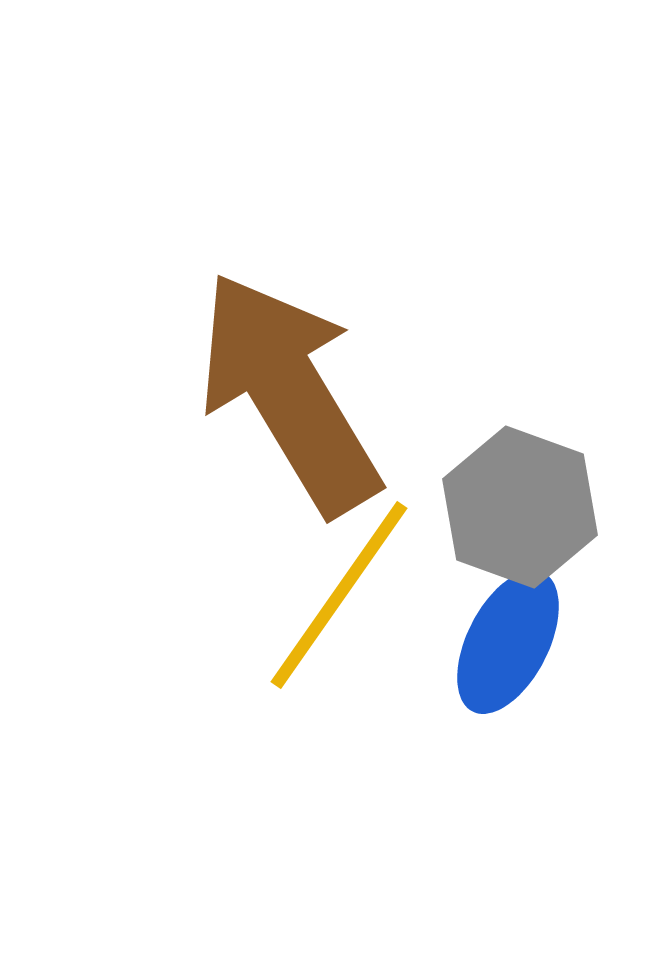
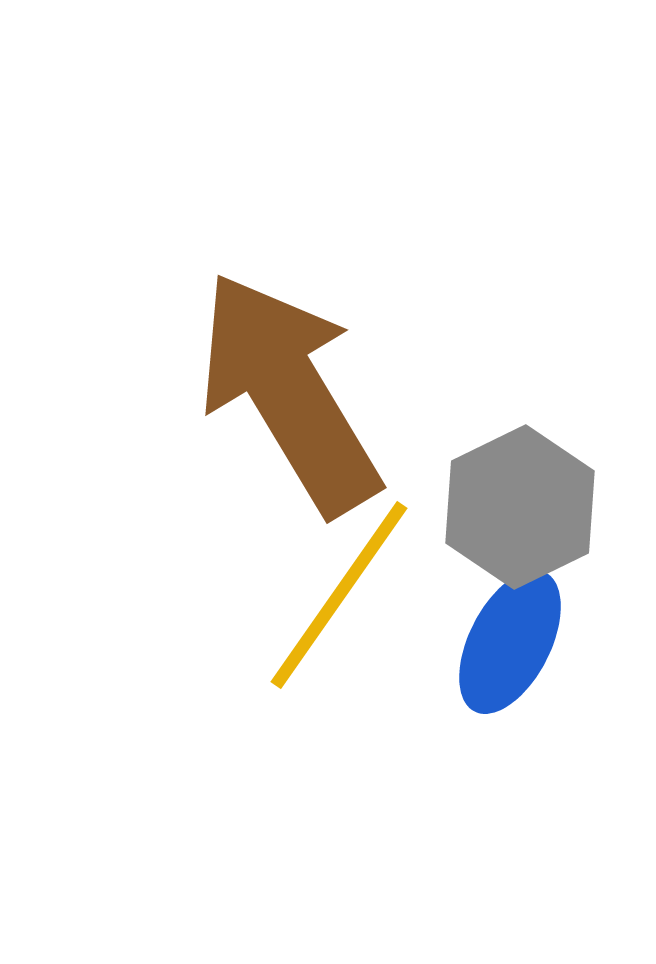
gray hexagon: rotated 14 degrees clockwise
blue ellipse: moved 2 px right
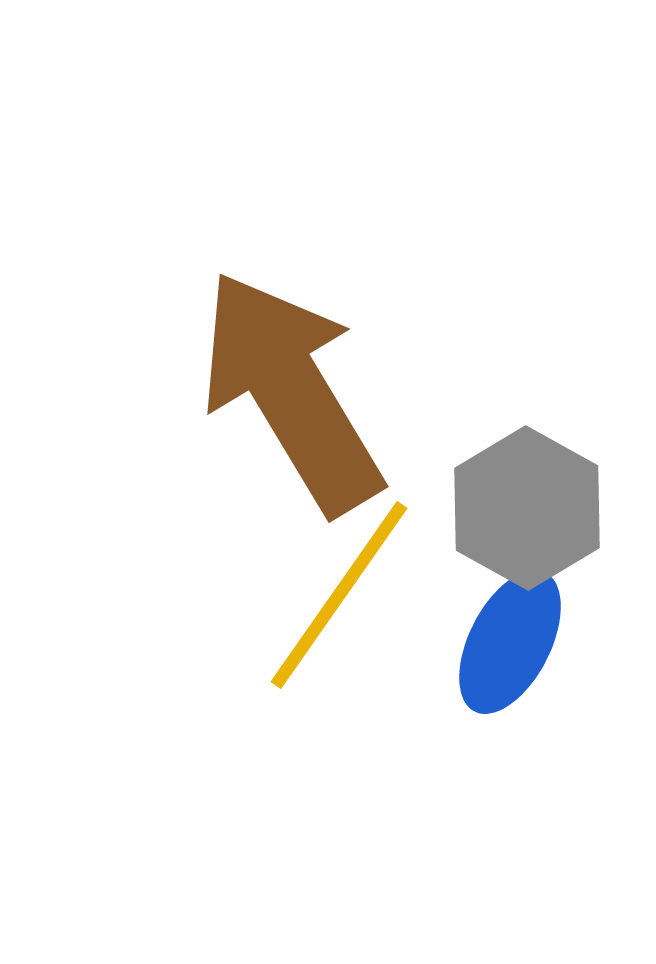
brown arrow: moved 2 px right, 1 px up
gray hexagon: moved 7 px right, 1 px down; rotated 5 degrees counterclockwise
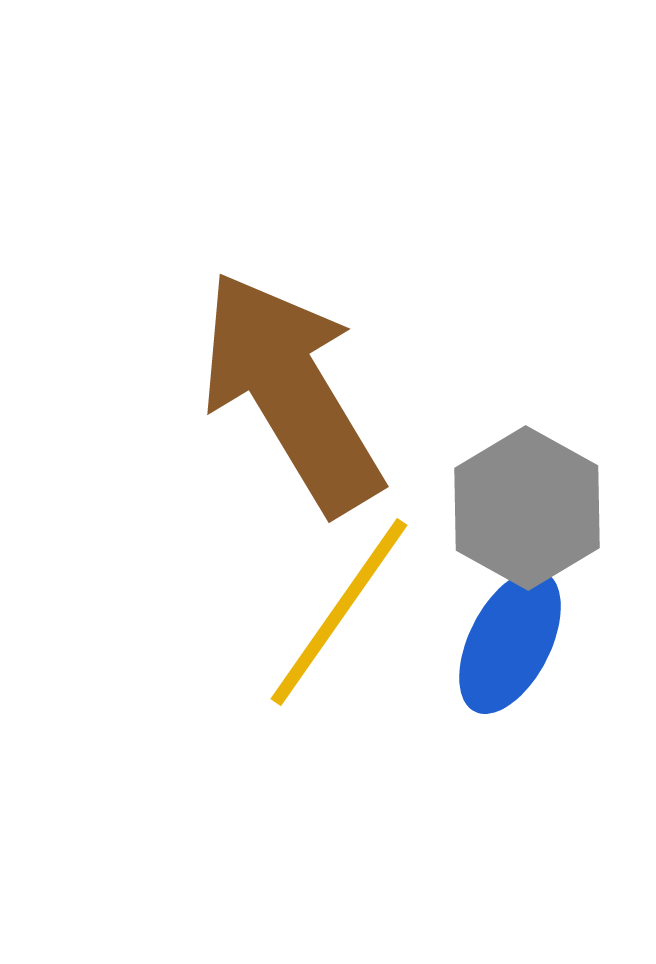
yellow line: moved 17 px down
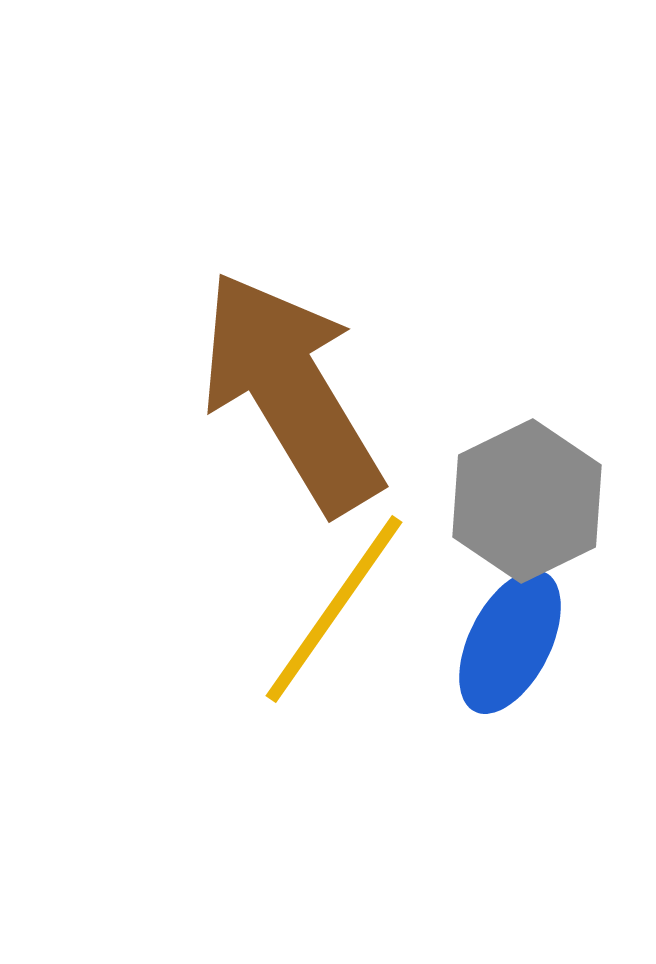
gray hexagon: moved 7 px up; rotated 5 degrees clockwise
yellow line: moved 5 px left, 3 px up
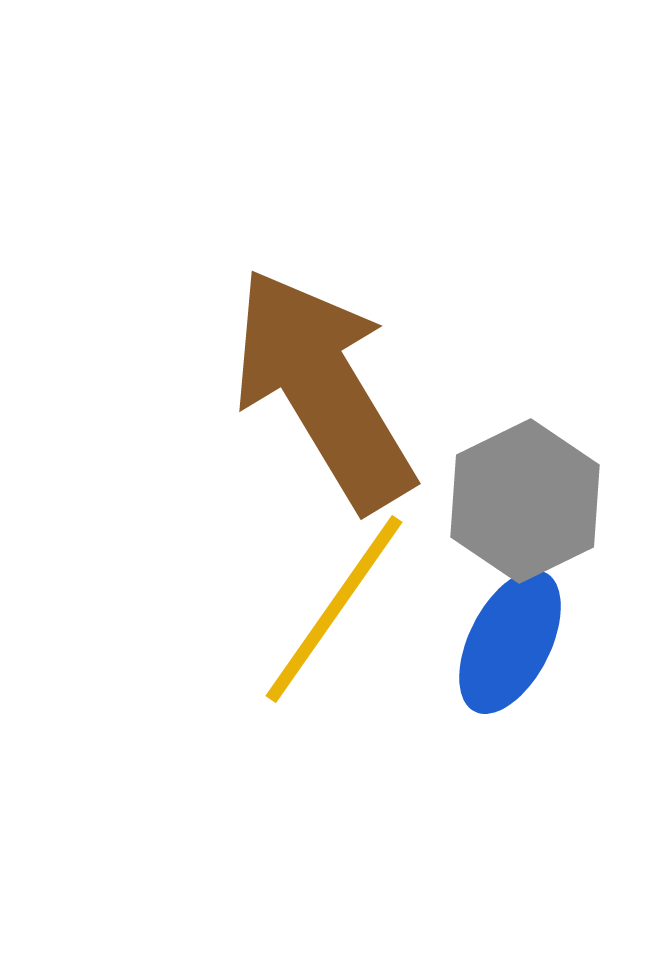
brown arrow: moved 32 px right, 3 px up
gray hexagon: moved 2 px left
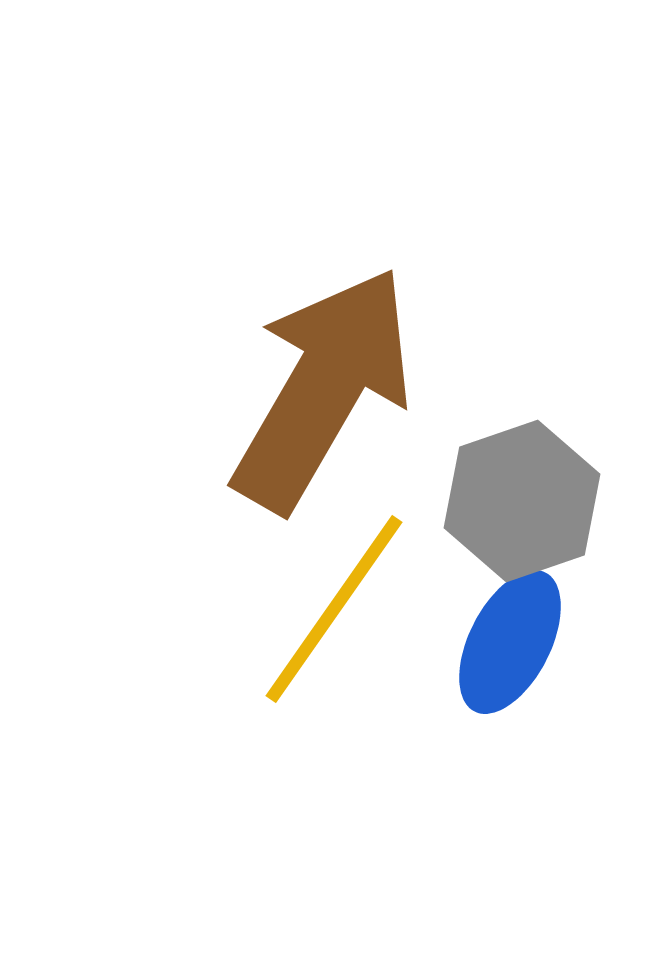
brown arrow: rotated 61 degrees clockwise
gray hexagon: moved 3 px left; rotated 7 degrees clockwise
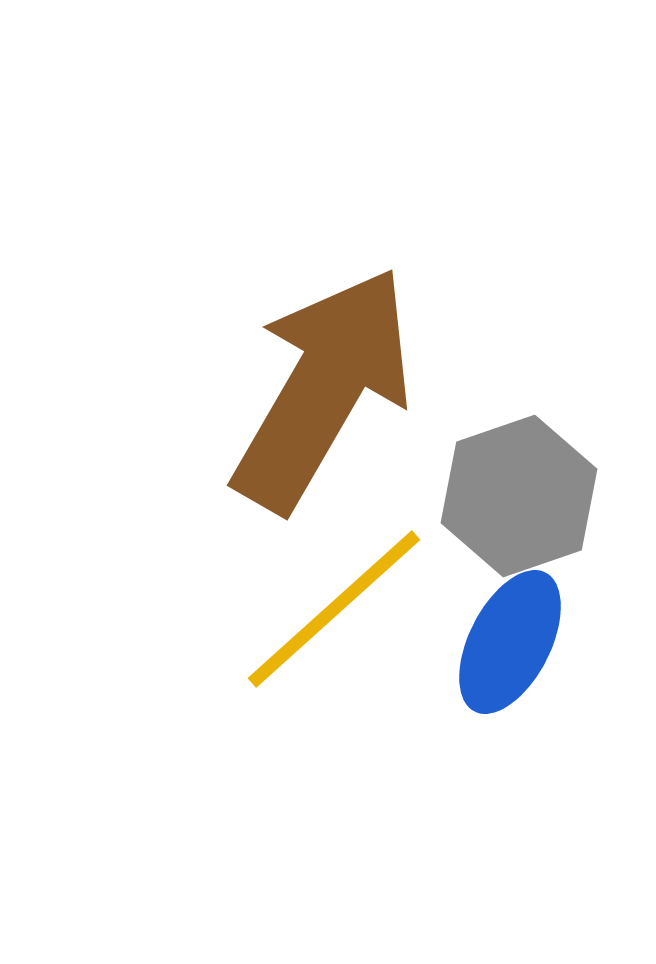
gray hexagon: moved 3 px left, 5 px up
yellow line: rotated 13 degrees clockwise
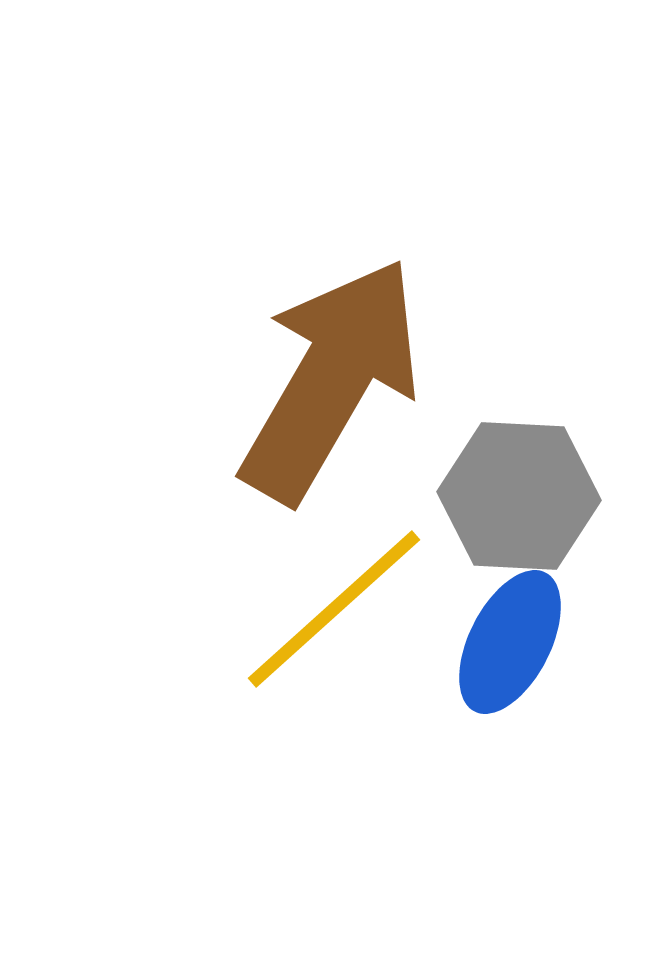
brown arrow: moved 8 px right, 9 px up
gray hexagon: rotated 22 degrees clockwise
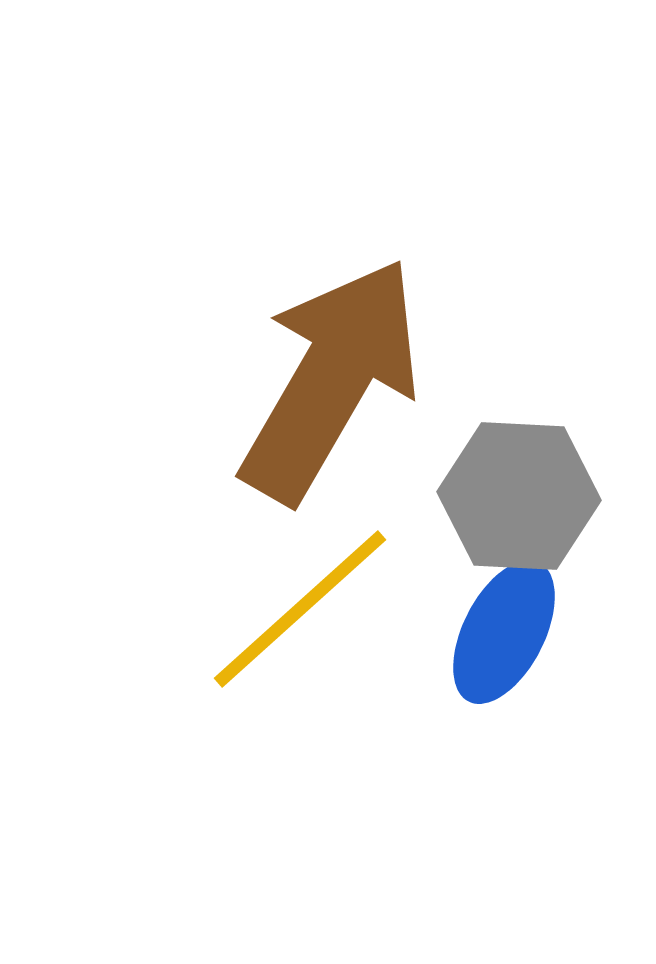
yellow line: moved 34 px left
blue ellipse: moved 6 px left, 10 px up
